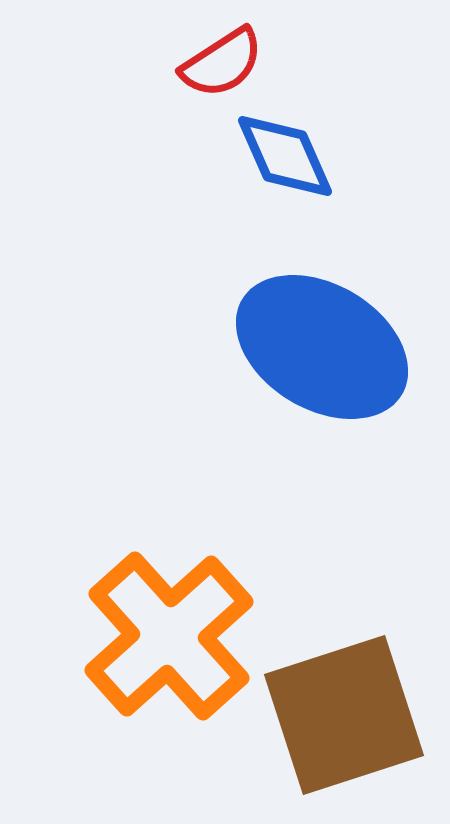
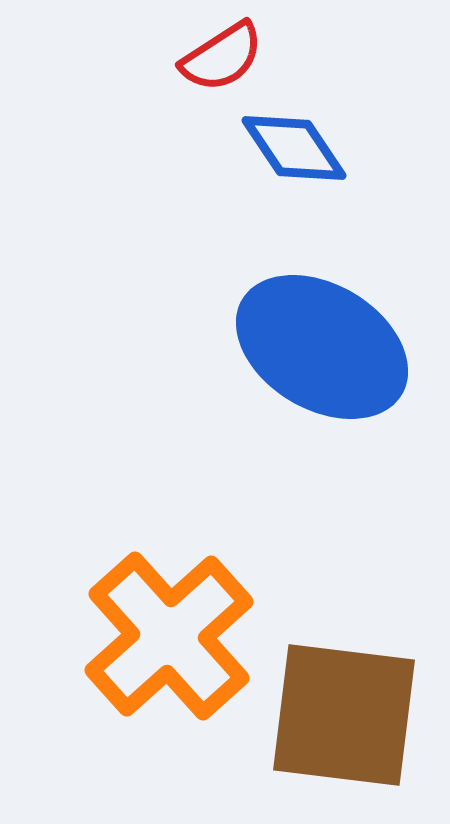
red semicircle: moved 6 px up
blue diamond: moved 9 px right, 8 px up; rotated 10 degrees counterclockwise
brown square: rotated 25 degrees clockwise
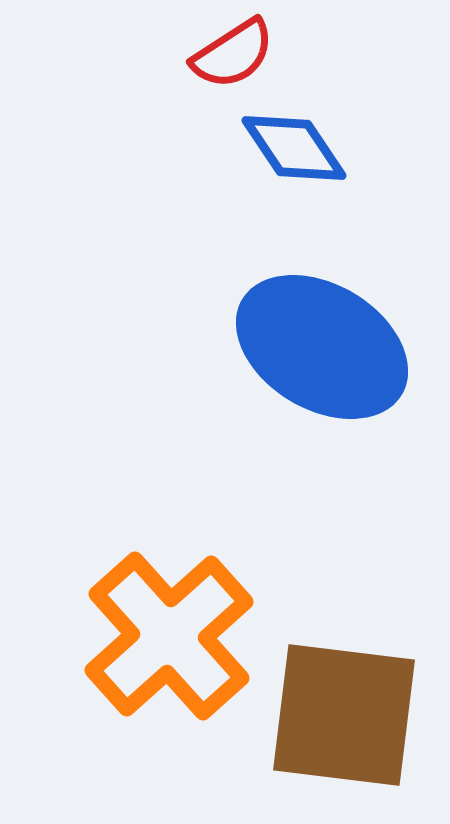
red semicircle: moved 11 px right, 3 px up
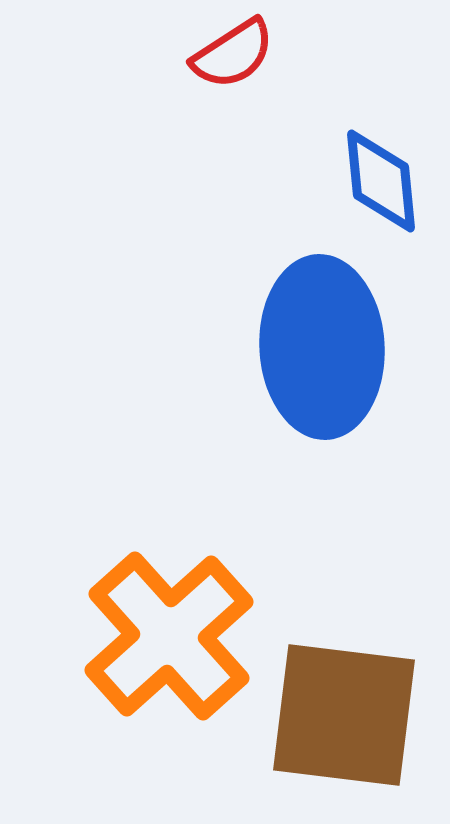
blue diamond: moved 87 px right, 33 px down; rotated 28 degrees clockwise
blue ellipse: rotated 56 degrees clockwise
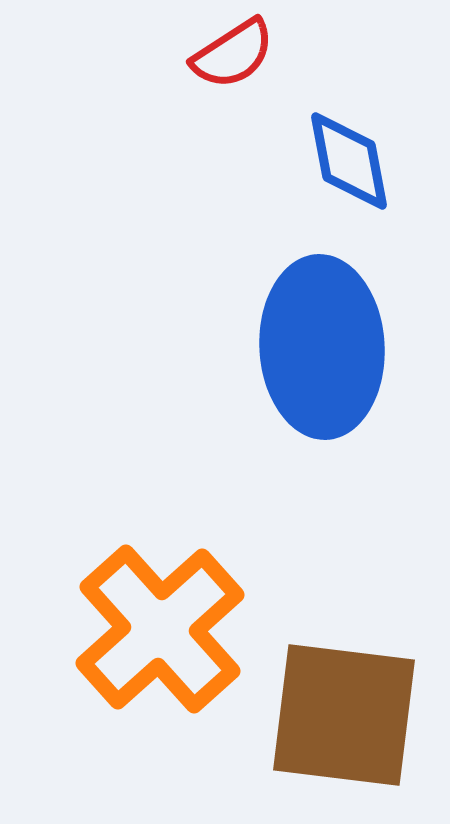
blue diamond: moved 32 px left, 20 px up; rotated 5 degrees counterclockwise
orange cross: moved 9 px left, 7 px up
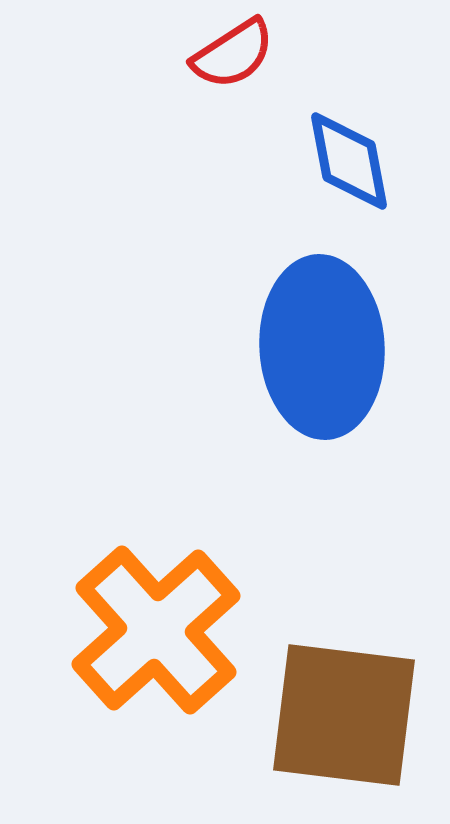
orange cross: moved 4 px left, 1 px down
